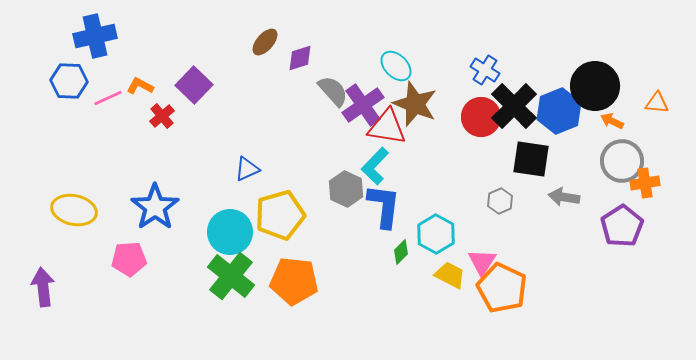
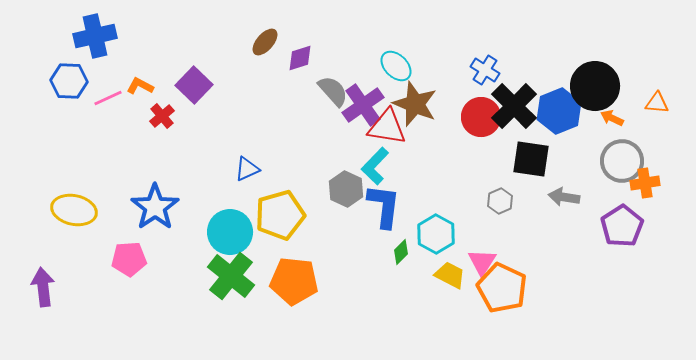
orange arrow at (612, 121): moved 3 px up
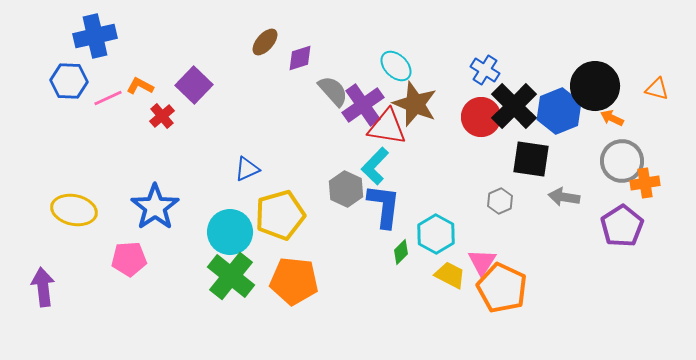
orange triangle at (657, 103): moved 14 px up; rotated 10 degrees clockwise
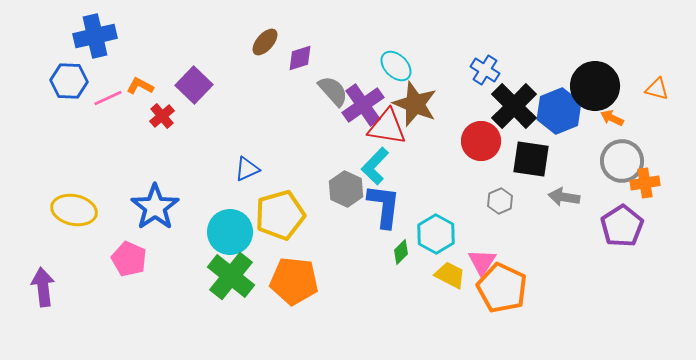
red circle at (481, 117): moved 24 px down
pink pentagon at (129, 259): rotated 28 degrees clockwise
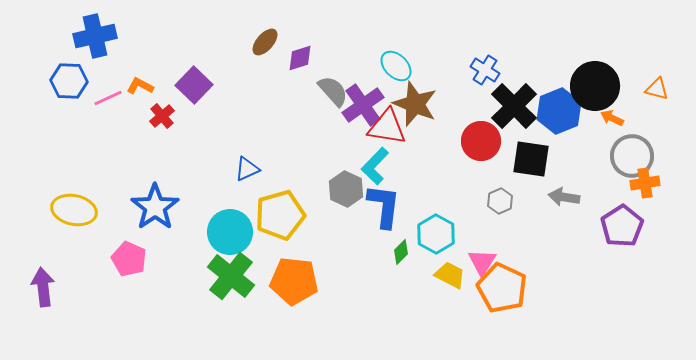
gray circle at (622, 161): moved 10 px right, 5 px up
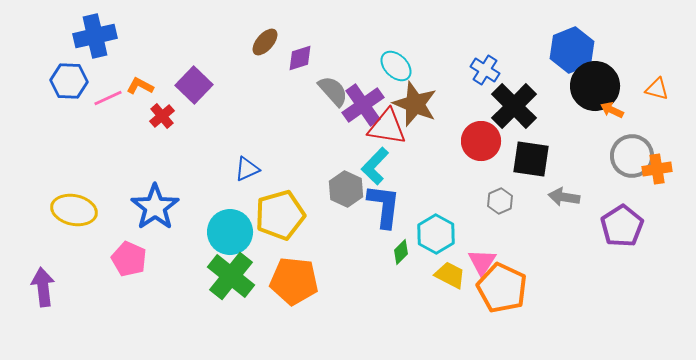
blue hexagon at (559, 111): moved 13 px right, 61 px up
orange arrow at (612, 118): moved 8 px up
orange cross at (645, 183): moved 12 px right, 14 px up
